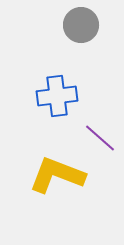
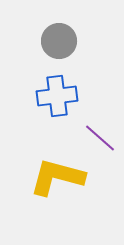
gray circle: moved 22 px left, 16 px down
yellow L-shape: moved 2 px down; rotated 6 degrees counterclockwise
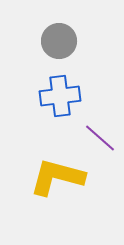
blue cross: moved 3 px right
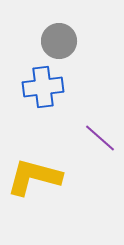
blue cross: moved 17 px left, 9 px up
yellow L-shape: moved 23 px left
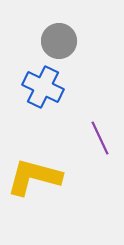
blue cross: rotated 33 degrees clockwise
purple line: rotated 24 degrees clockwise
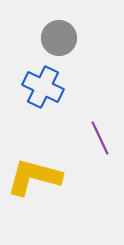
gray circle: moved 3 px up
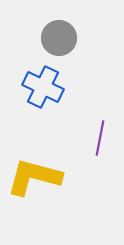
purple line: rotated 36 degrees clockwise
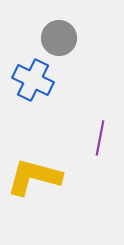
blue cross: moved 10 px left, 7 px up
